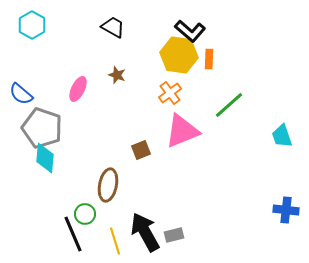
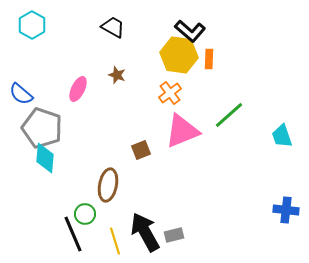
green line: moved 10 px down
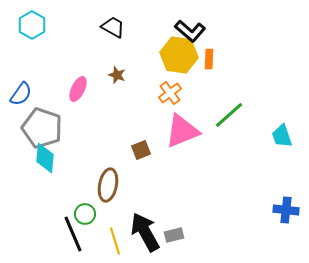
blue semicircle: rotated 95 degrees counterclockwise
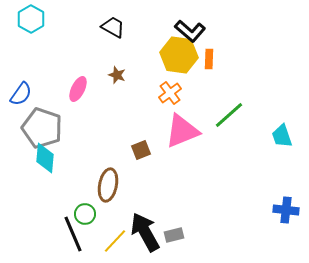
cyan hexagon: moved 1 px left, 6 px up
yellow line: rotated 60 degrees clockwise
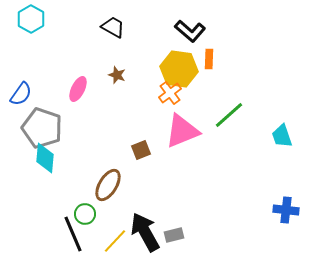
yellow hexagon: moved 14 px down
brown ellipse: rotated 20 degrees clockwise
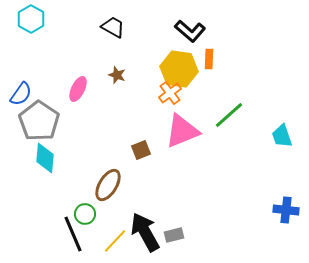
gray pentagon: moved 3 px left, 7 px up; rotated 15 degrees clockwise
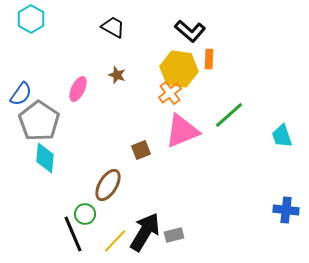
black arrow: rotated 60 degrees clockwise
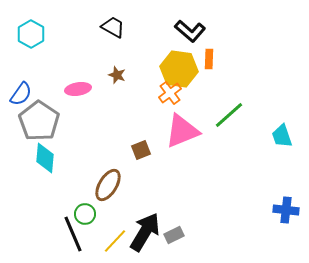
cyan hexagon: moved 15 px down
pink ellipse: rotated 55 degrees clockwise
gray rectangle: rotated 12 degrees counterclockwise
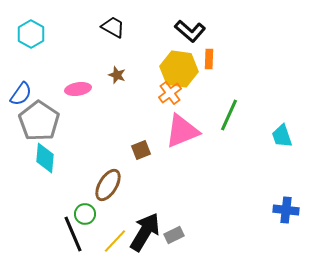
green line: rotated 24 degrees counterclockwise
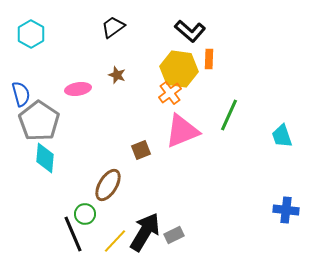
black trapezoid: rotated 65 degrees counterclockwise
blue semicircle: rotated 50 degrees counterclockwise
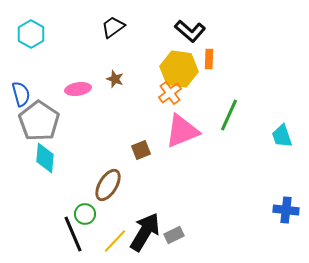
brown star: moved 2 px left, 4 px down
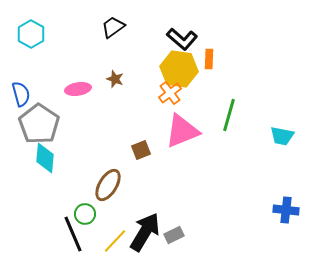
black L-shape: moved 8 px left, 8 px down
green line: rotated 8 degrees counterclockwise
gray pentagon: moved 3 px down
cyan trapezoid: rotated 60 degrees counterclockwise
